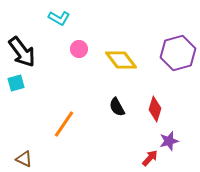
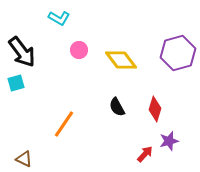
pink circle: moved 1 px down
red arrow: moved 5 px left, 4 px up
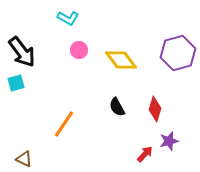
cyan L-shape: moved 9 px right
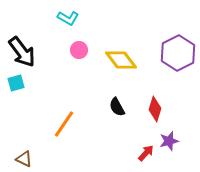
purple hexagon: rotated 12 degrees counterclockwise
red arrow: moved 1 px right, 1 px up
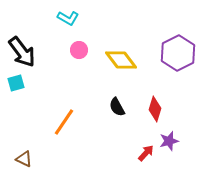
orange line: moved 2 px up
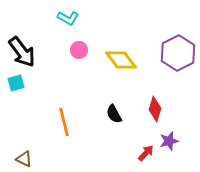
black semicircle: moved 3 px left, 7 px down
orange line: rotated 48 degrees counterclockwise
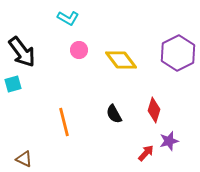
cyan square: moved 3 px left, 1 px down
red diamond: moved 1 px left, 1 px down
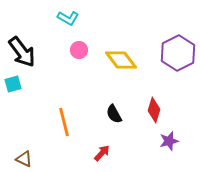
red arrow: moved 44 px left
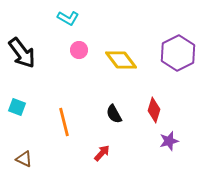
black arrow: moved 1 px down
cyan square: moved 4 px right, 23 px down; rotated 36 degrees clockwise
